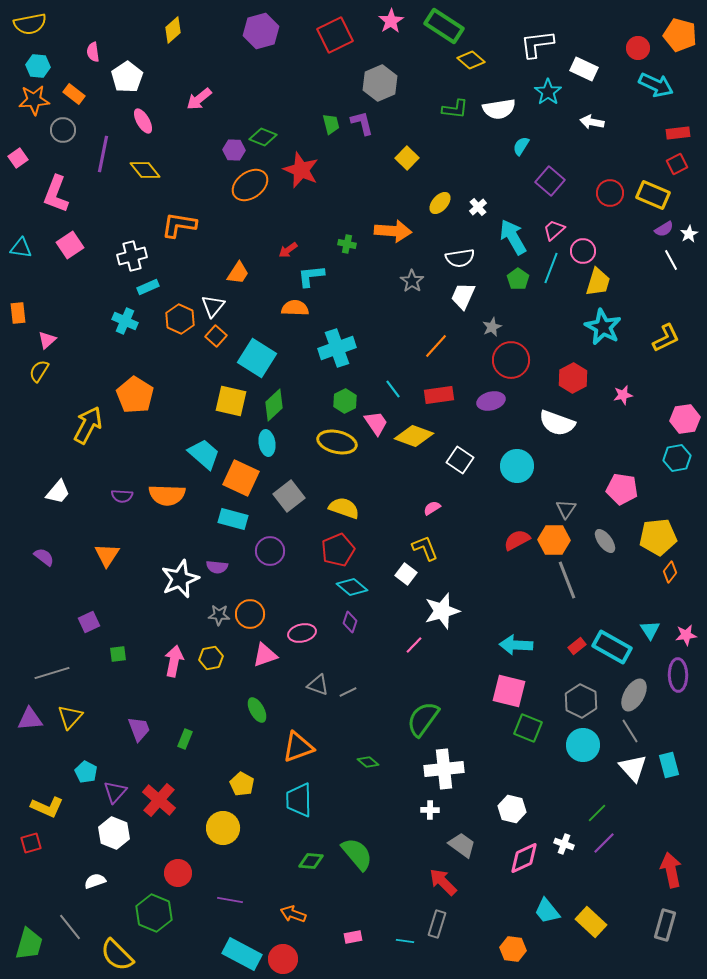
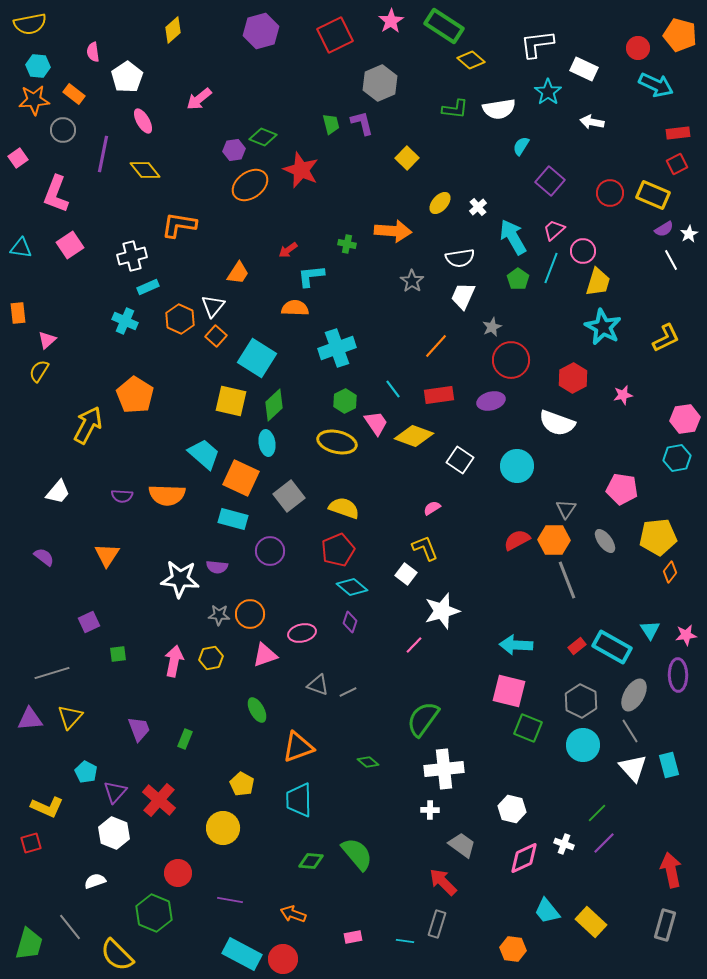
purple hexagon at (234, 150): rotated 10 degrees counterclockwise
white star at (180, 579): rotated 27 degrees clockwise
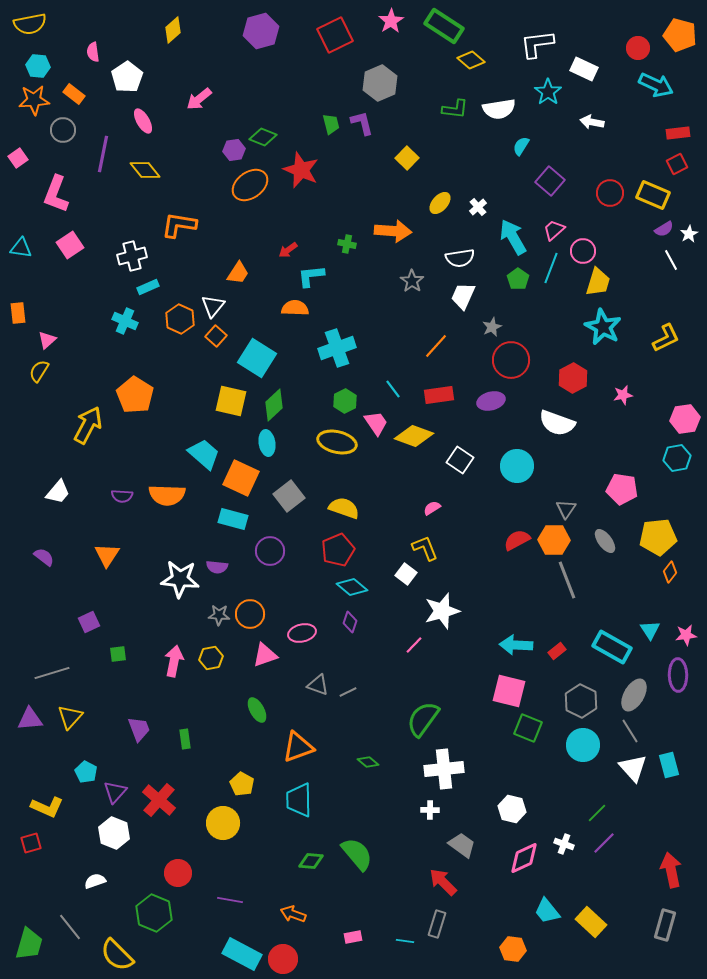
red rectangle at (577, 646): moved 20 px left, 5 px down
green rectangle at (185, 739): rotated 30 degrees counterclockwise
yellow circle at (223, 828): moved 5 px up
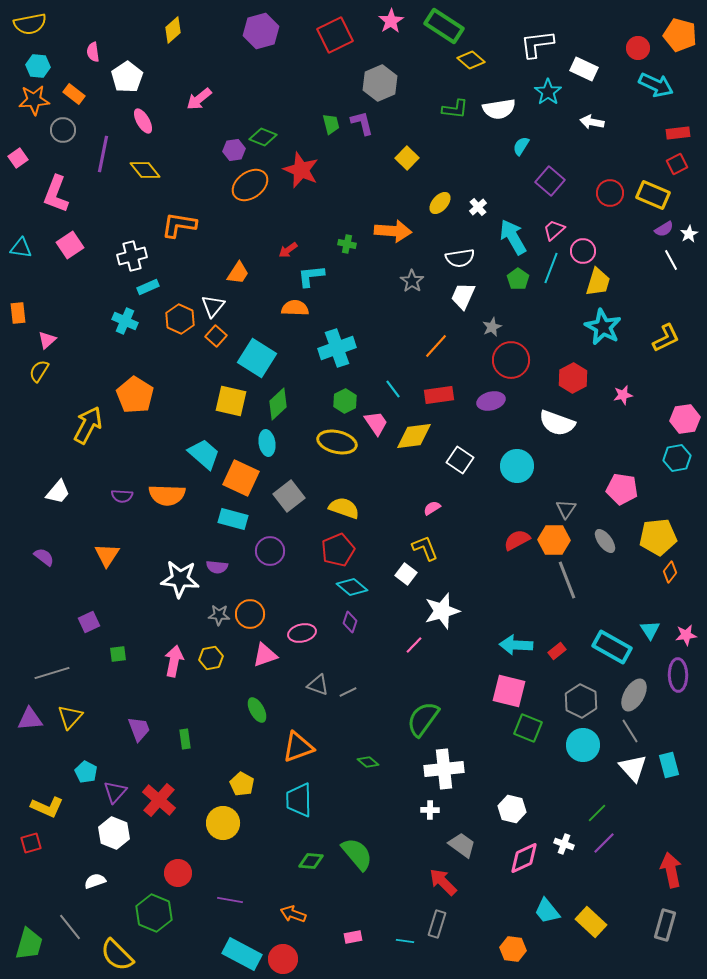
green diamond at (274, 405): moved 4 px right, 1 px up
yellow diamond at (414, 436): rotated 27 degrees counterclockwise
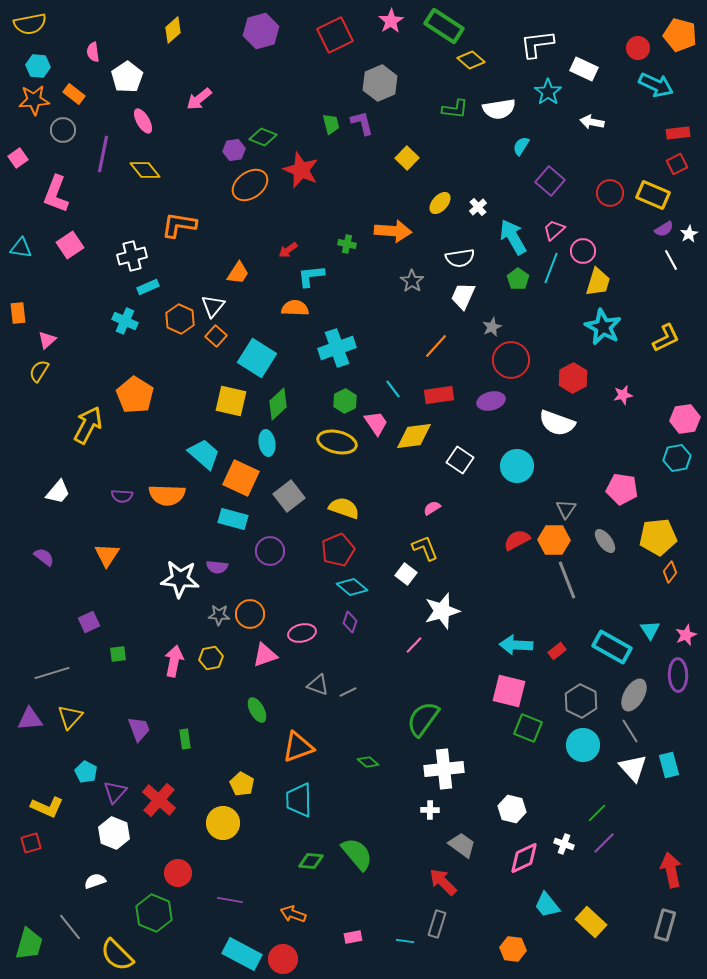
pink star at (686, 635): rotated 15 degrees counterclockwise
cyan trapezoid at (547, 911): moved 6 px up
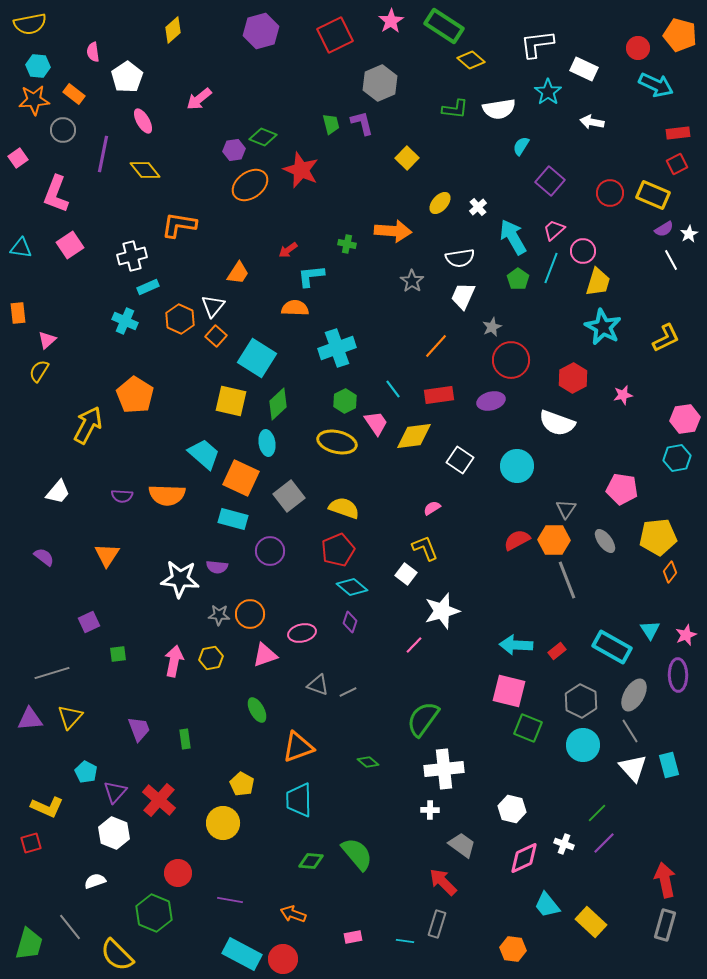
red arrow at (671, 870): moved 6 px left, 10 px down
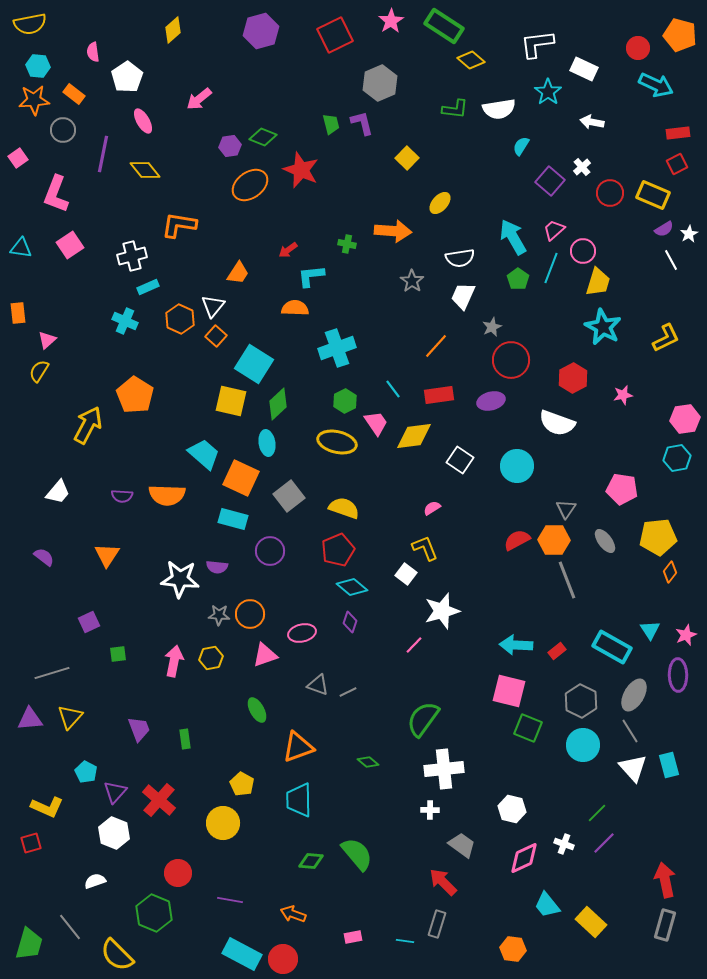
purple hexagon at (234, 150): moved 4 px left, 4 px up
white cross at (478, 207): moved 104 px right, 40 px up
cyan square at (257, 358): moved 3 px left, 6 px down
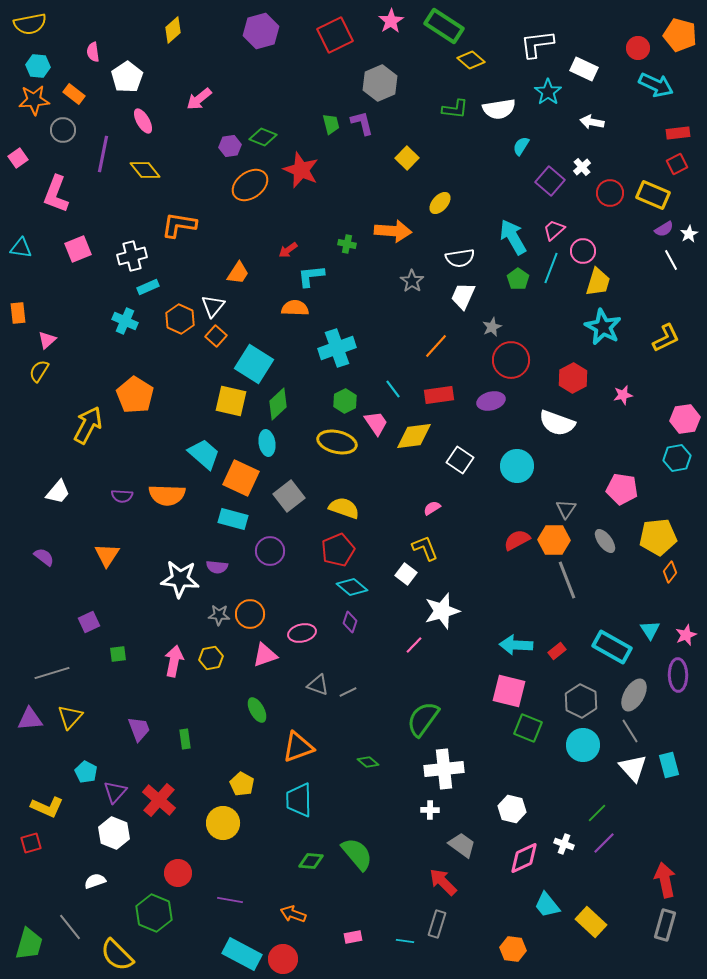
pink square at (70, 245): moved 8 px right, 4 px down; rotated 12 degrees clockwise
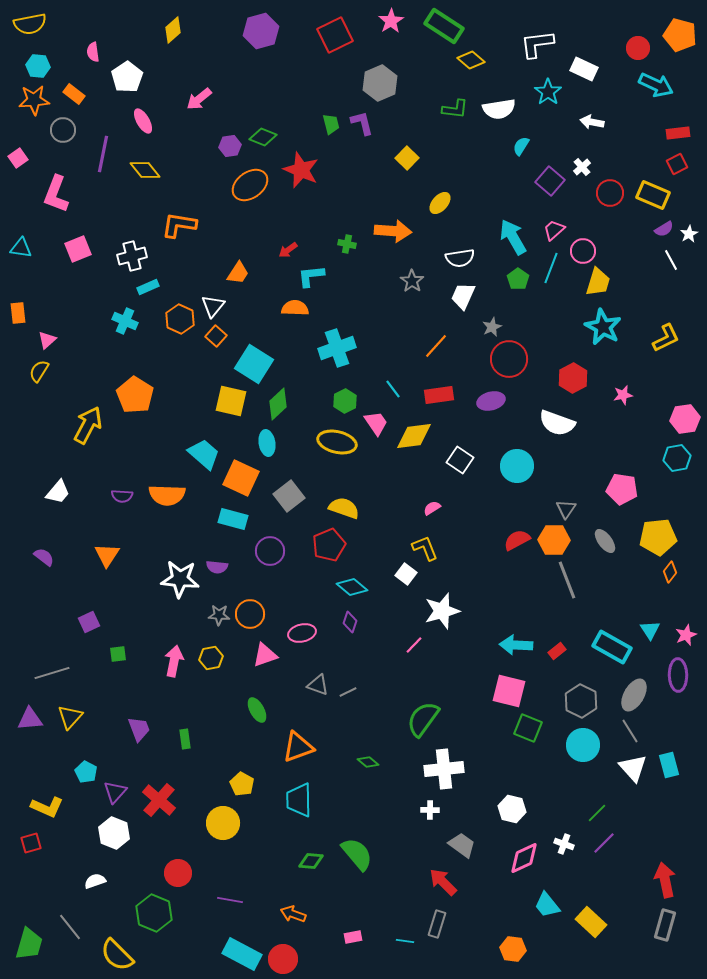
red circle at (511, 360): moved 2 px left, 1 px up
red pentagon at (338, 550): moved 9 px left, 5 px up
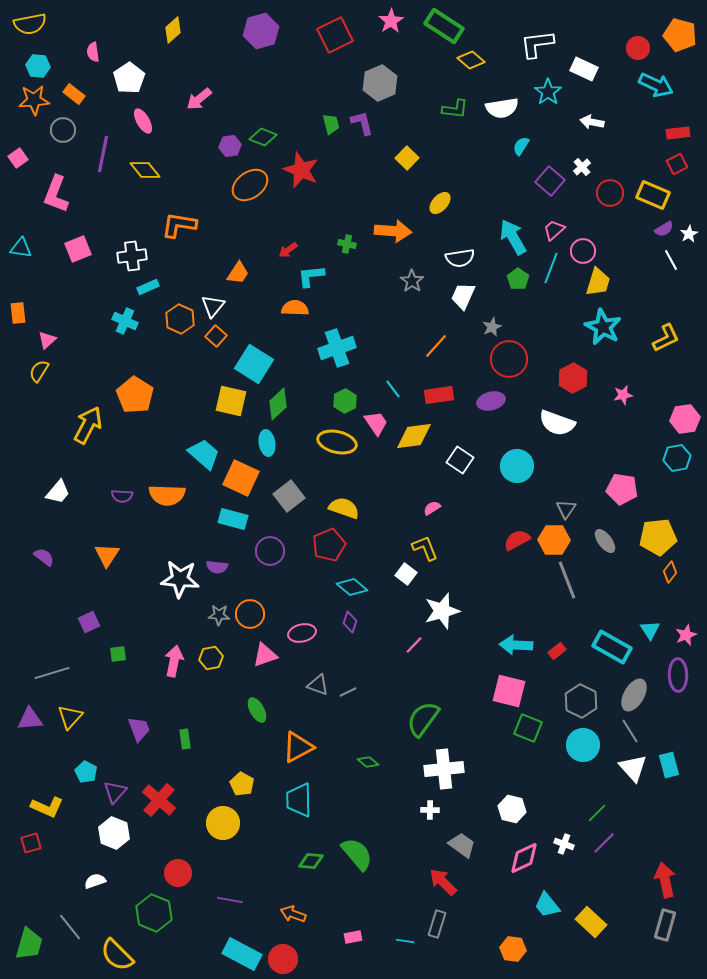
white pentagon at (127, 77): moved 2 px right, 1 px down
white semicircle at (499, 109): moved 3 px right, 1 px up
white cross at (132, 256): rotated 8 degrees clockwise
orange triangle at (298, 747): rotated 8 degrees counterclockwise
